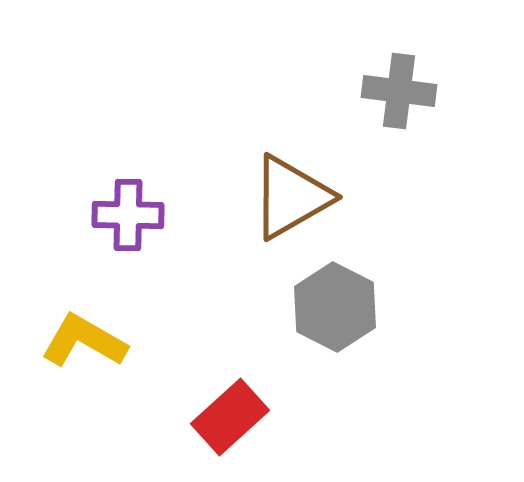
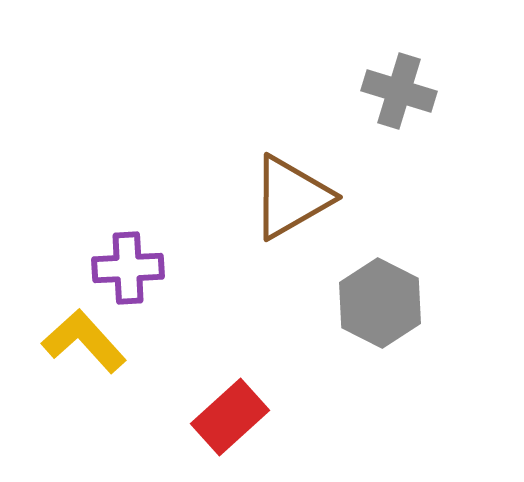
gray cross: rotated 10 degrees clockwise
purple cross: moved 53 px down; rotated 4 degrees counterclockwise
gray hexagon: moved 45 px right, 4 px up
yellow L-shape: rotated 18 degrees clockwise
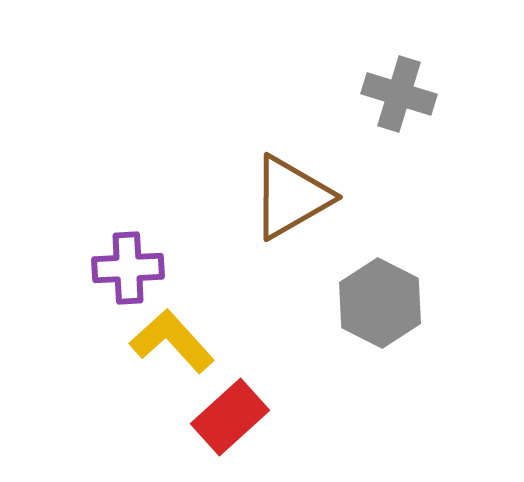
gray cross: moved 3 px down
yellow L-shape: moved 88 px right
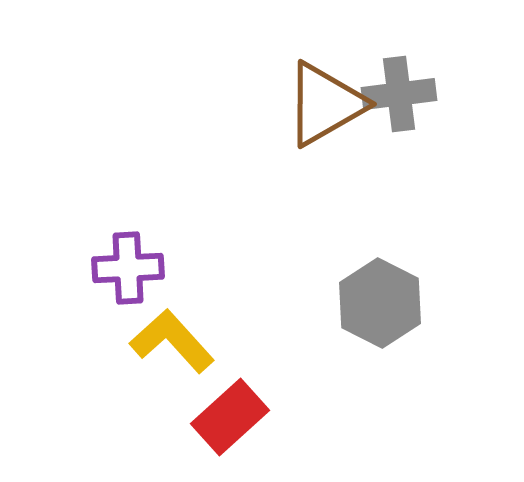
gray cross: rotated 24 degrees counterclockwise
brown triangle: moved 34 px right, 93 px up
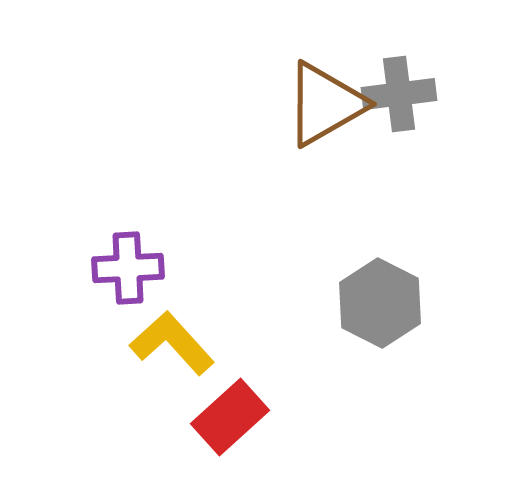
yellow L-shape: moved 2 px down
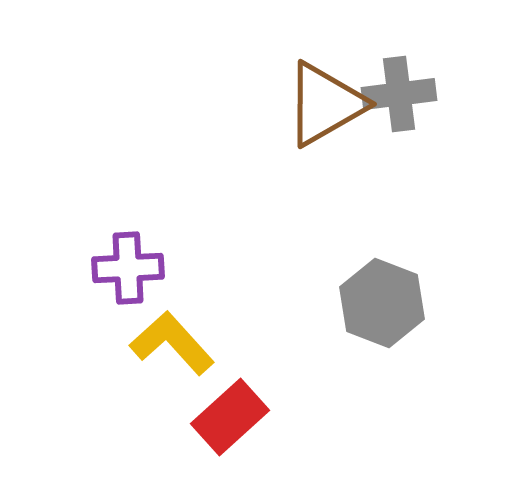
gray hexagon: moved 2 px right; rotated 6 degrees counterclockwise
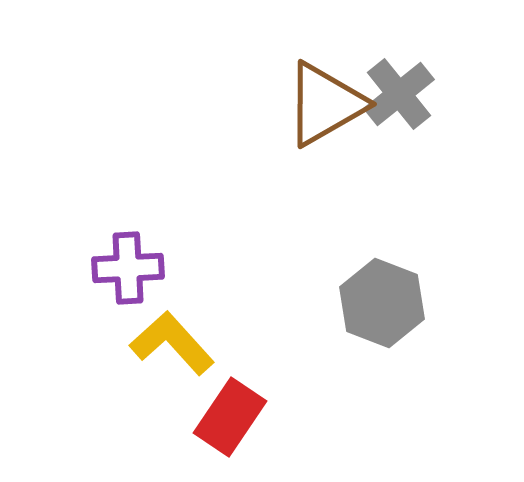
gray cross: rotated 32 degrees counterclockwise
red rectangle: rotated 14 degrees counterclockwise
